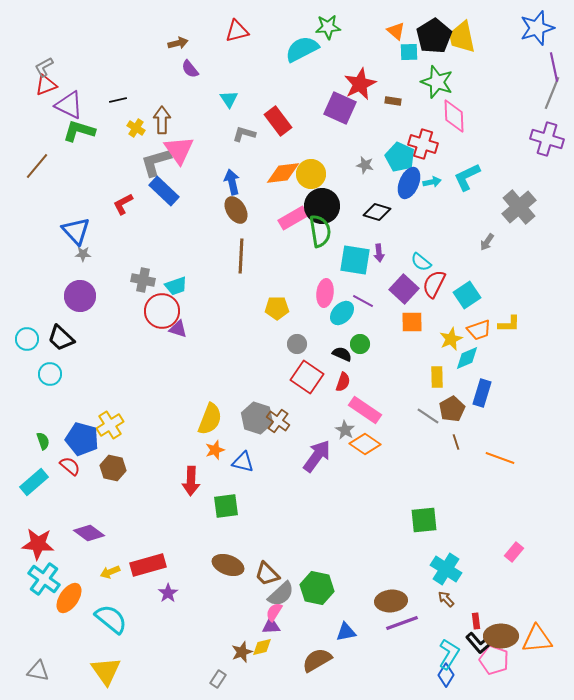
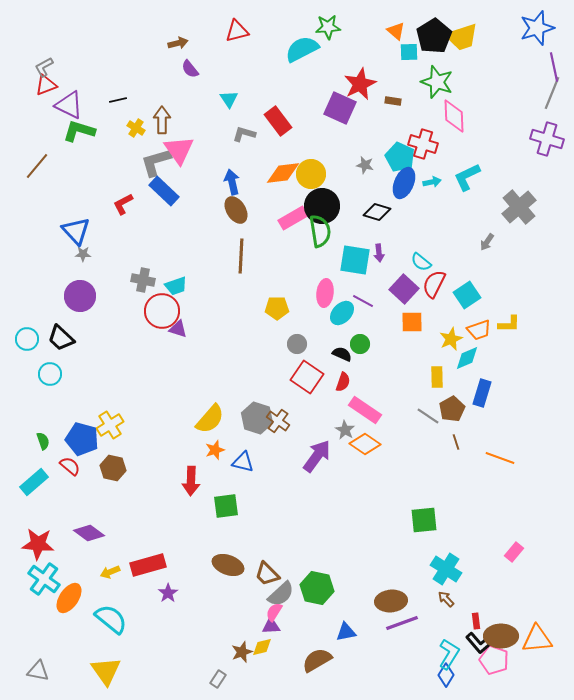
yellow trapezoid at (462, 37): rotated 96 degrees counterclockwise
blue ellipse at (409, 183): moved 5 px left
yellow semicircle at (210, 419): rotated 20 degrees clockwise
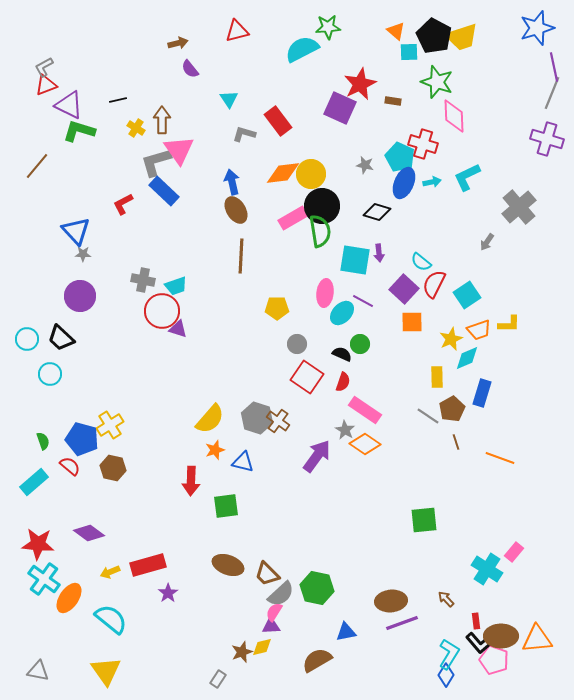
black pentagon at (434, 36): rotated 12 degrees counterclockwise
cyan cross at (446, 569): moved 41 px right
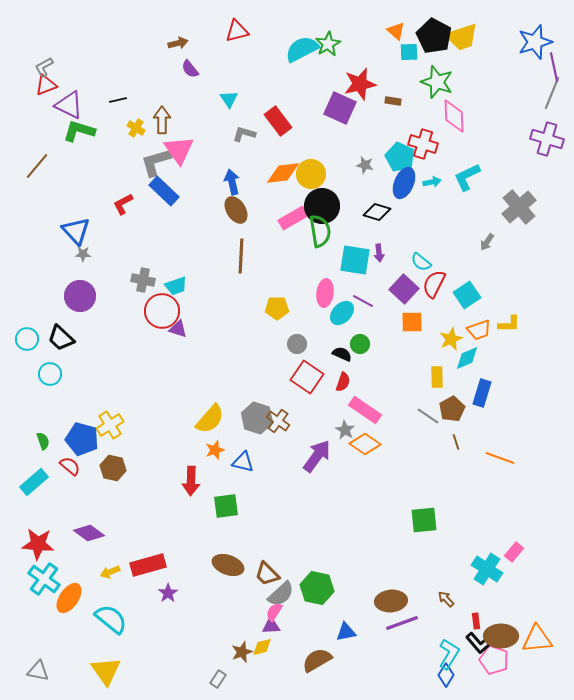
green star at (328, 27): moved 17 px down; rotated 25 degrees counterclockwise
blue star at (537, 28): moved 2 px left, 14 px down
red star at (360, 84): rotated 12 degrees clockwise
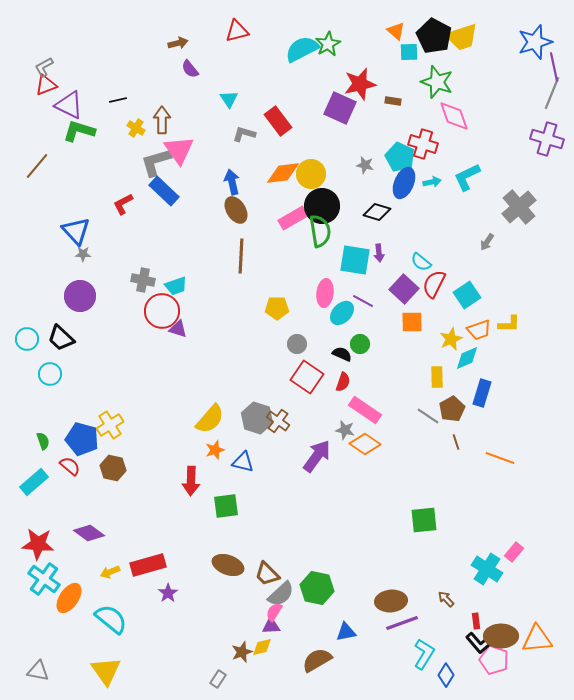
pink diamond at (454, 116): rotated 16 degrees counterclockwise
gray star at (345, 430): rotated 18 degrees counterclockwise
cyan L-shape at (449, 654): moved 25 px left
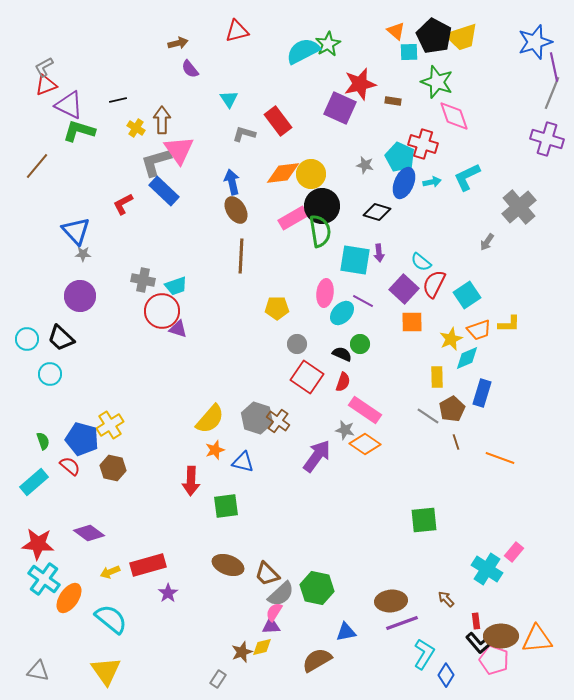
cyan semicircle at (302, 49): moved 1 px right, 2 px down
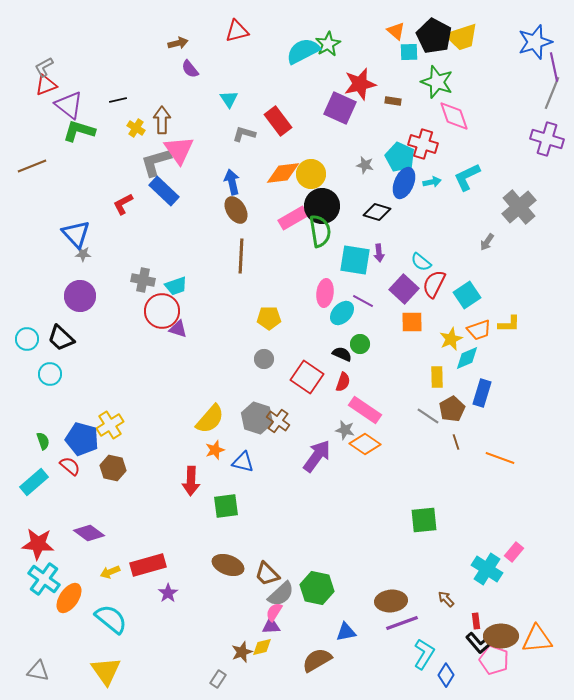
purple triangle at (69, 105): rotated 12 degrees clockwise
brown line at (37, 166): moved 5 px left; rotated 28 degrees clockwise
blue triangle at (76, 231): moved 3 px down
yellow pentagon at (277, 308): moved 8 px left, 10 px down
gray circle at (297, 344): moved 33 px left, 15 px down
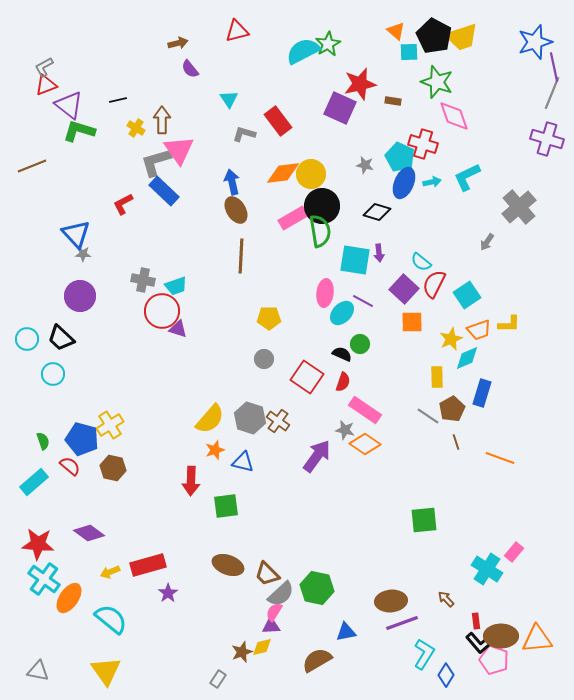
cyan circle at (50, 374): moved 3 px right
gray hexagon at (257, 418): moved 7 px left
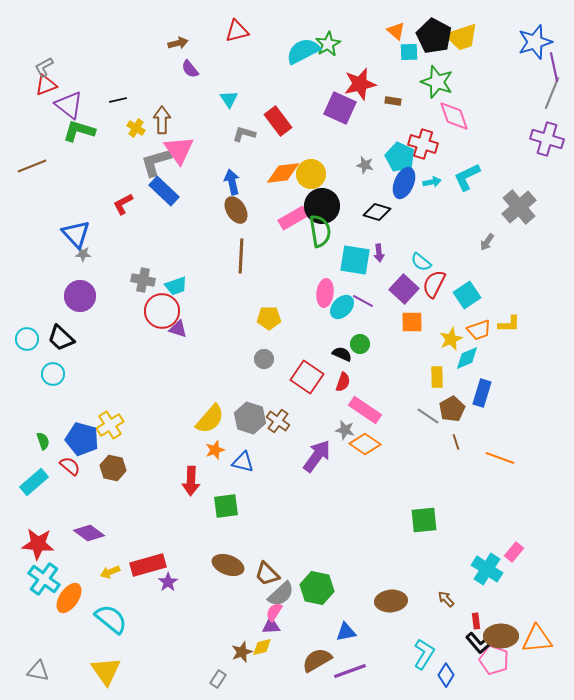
cyan ellipse at (342, 313): moved 6 px up
purple star at (168, 593): moved 11 px up
purple line at (402, 623): moved 52 px left, 48 px down
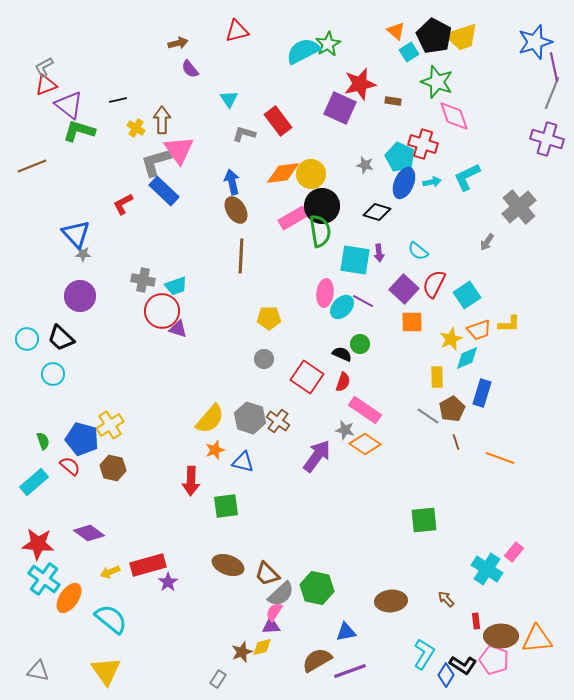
cyan square at (409, 52): rotated 30 degrees counterclockwise
cyan semicircle at (421, 262): moved 3 px left, 11 px up
black L-shape at (479, 643): moved 16 px left, 22 px down; rotated 16 degrees counterclockwise
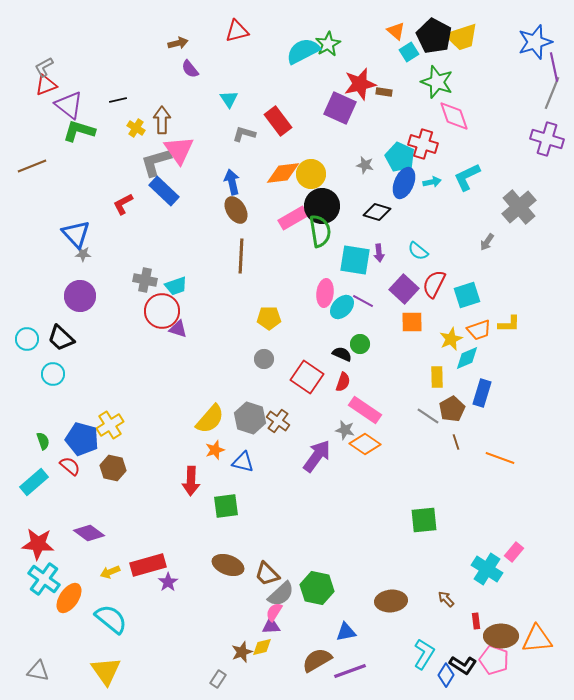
brown rectangle at (393, 101): moved 9 px left, 9 px up
gray cross at (143, 280): moved 2 px right
cyan square at (467, 295): rotated 16 degrees clockwise
